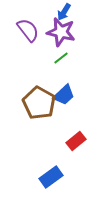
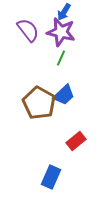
green line: rotated 28 degrees counterclockwise
blue rectangle: rotated 30 degrees counterclockwise
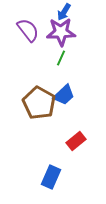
purple star: rotated 16 degrees counterclockwise
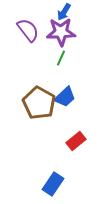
blue trapezoid: moved 1 px right, 2 px down
blue rectangle: moved 2 px right, 7 px down; rotated 10 degrees clockwise
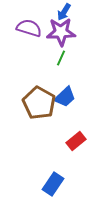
purple semicircle: moved 1 px right, 2 px up; rotated 35 degrees counterclockwise
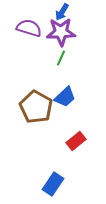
blue arrow: moved 2 px left
brown pentagon: moved 3 px left, 4 px down
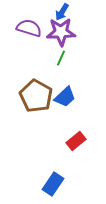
brown pentagon: moved 11 px up
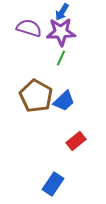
blue trapezoid: moved 1 px left, 4 px down
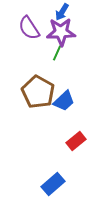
purple semicircle: rotated 140 degrees counterclockwise
green line: moved 4 px left, 5 px up
brown pentagon: moved 2 px right, 4 px up
blue rectangle: rotated 15 degrees clockwise
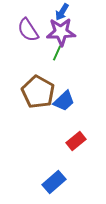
purple semicircle: moved 1 px left, 2 px down
blue rectangle: moved 1 px right, 2 px up
